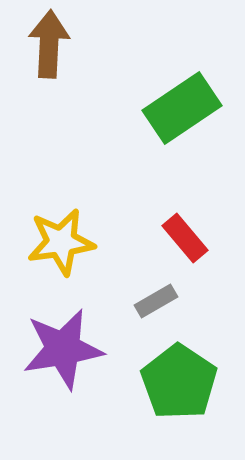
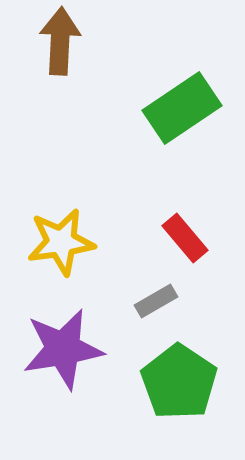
brown arrow: moved 11 px right, 3 px up
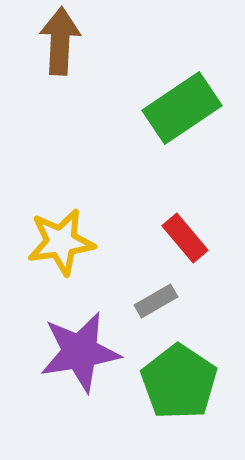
purple star: moved 17 px right, 3 px down
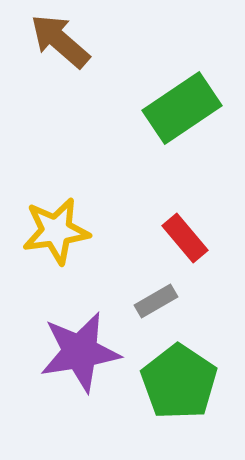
brown arrow: rotated 52 degrees counterclockwise
yellow star: moved 5 px left, 11 px up
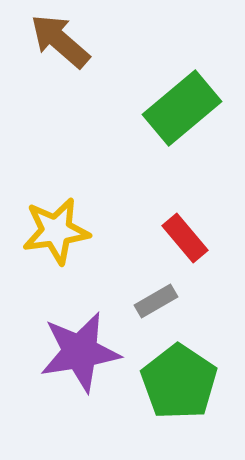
green rectangle: rotated 6 degrees counterclockwise
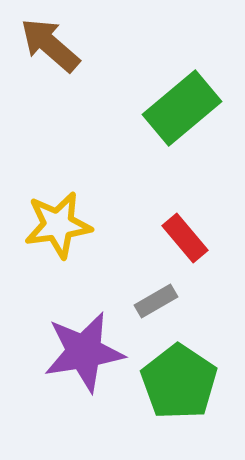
brown arrow: moved 10 px left, 4 px down
yellow star: moved 2 px right, 6 px up
purple star: moved 4 px right
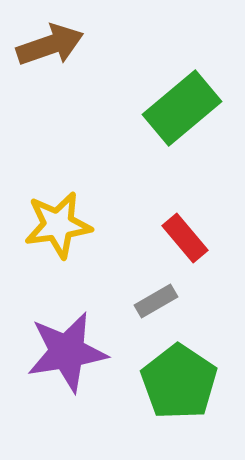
brown arrow: rotated 120 degrees clockwise
purple star: moved 17 px left
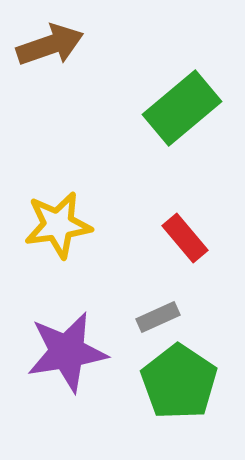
gray rectangle: moved 2 px right, 16 px down; rotated 6 degrees clockwise
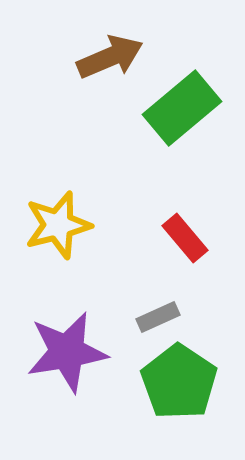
brown arrow: moved 60 px right, 12 px down; rotated 4 degrees counterclockwise
yellow star: rotated 6 degrees counterclockwise
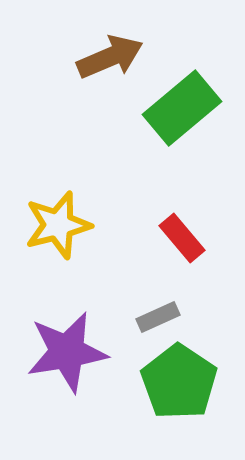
red rectangle: moved 3 px left
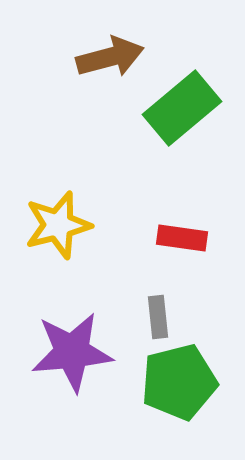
brown arrow: rotated 8 degrees clockwise
red rectangle: rotated 42 degrees counterclockwise
gray rectangle: rotated 72 degrees counterclockwise
purple star: moved 5 px right; rotated 4 degrees clockwise
green pentagon: rotated 24 degrees clockwise
